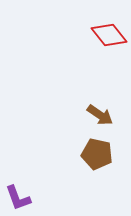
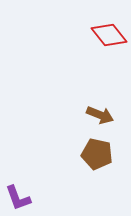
brown arrow: rotated 12 degrees counterclockwise
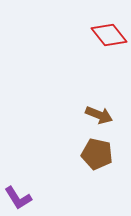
brown arrow: moved 1 px left
purple L-shape: rotated 12 degrees counterclockwise
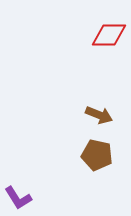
red diamond: rotated 51 degrees counterclockwise
brown pentagon: moved 1 px down
